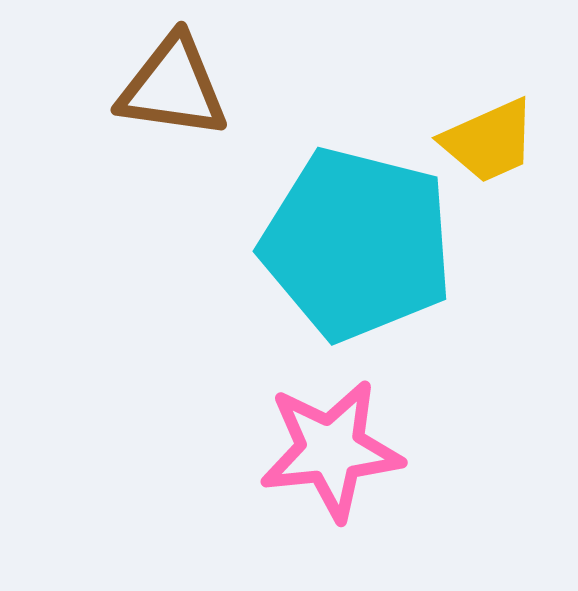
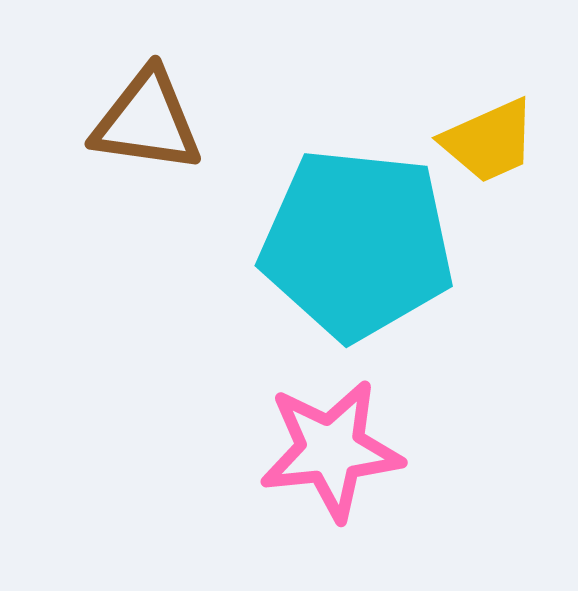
brown triangle: moved 26 px left, 34 px down
cyan pentagon: rotated 8 degrees counterclockwise
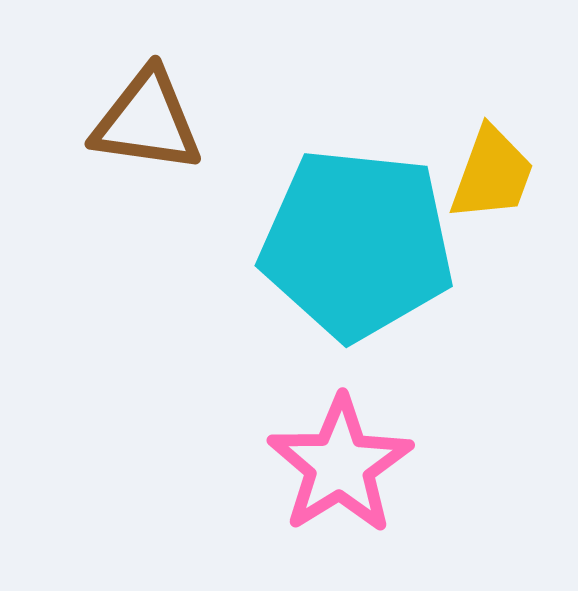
yellow trapezoid: moved 3 px right, 33 px down; rotated 46 degrees counterclockwise
pink star: moved 9 px right, 15 px down; rotated 26 degrees counterclockwise
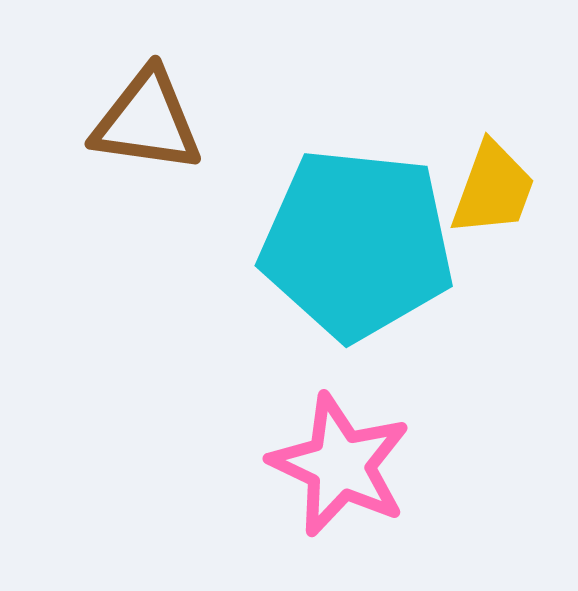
yellow trapezoid: moved 1 px right, 15 px down
pink star: rotated 15 degrees counterclockwise
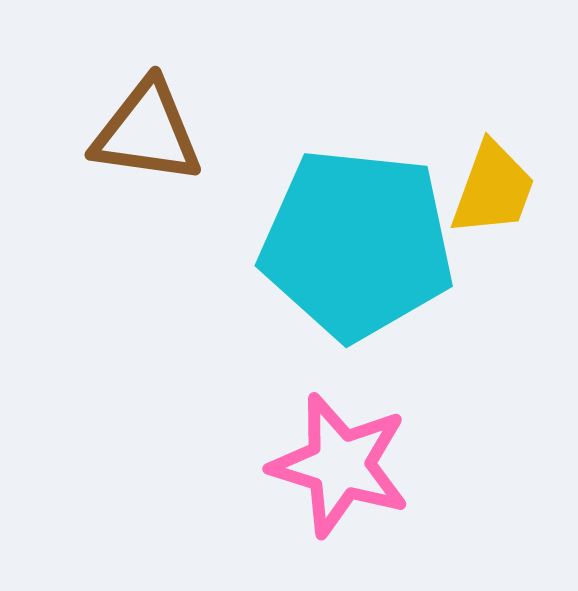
brown triangle: moved 11 px down
pink star: rotated 8 degrees counterclockwise
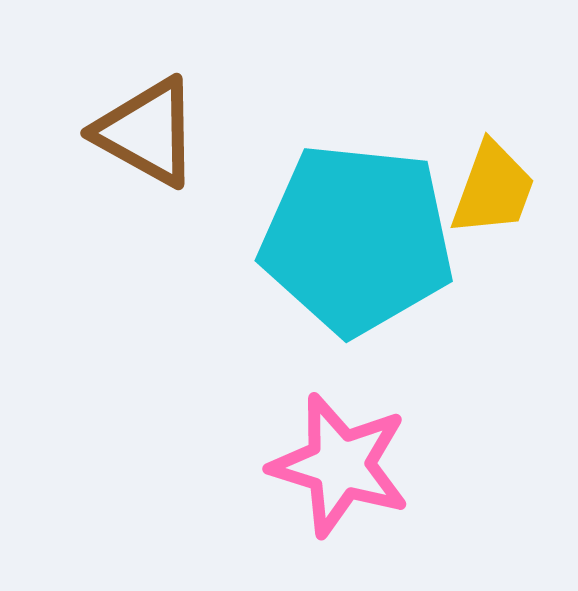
brown triangle: rotated 21 degrees clockwise
cyan pentagon: moved 5 px up
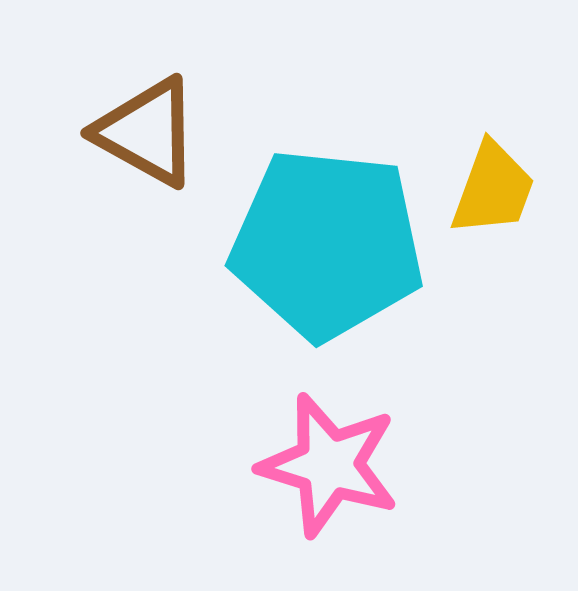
cyan pentagon: moved 30 px left, 5 px down
pink star: moved 11 px left
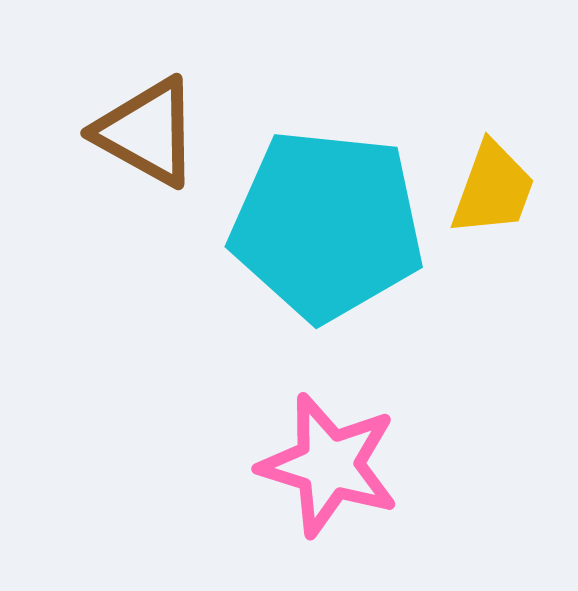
cyan pentagon: moved 19 px up
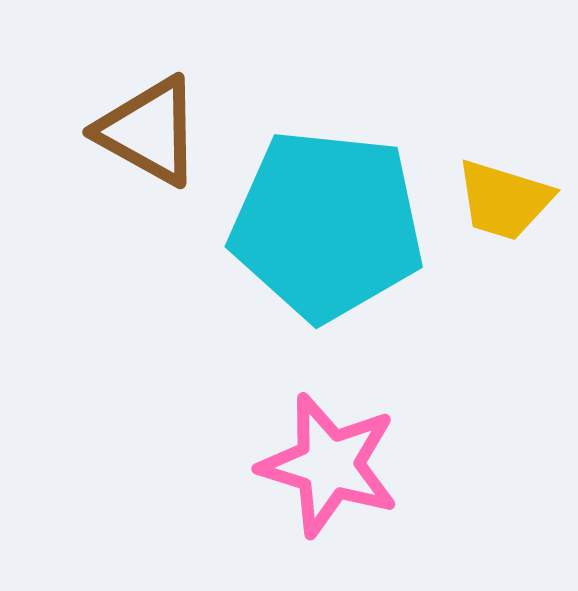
brown triangle: moved 2 px right, 1 px up
yellow trapezoid: moved 11 px right, 11 px down; rotated 87 degrees clockwise
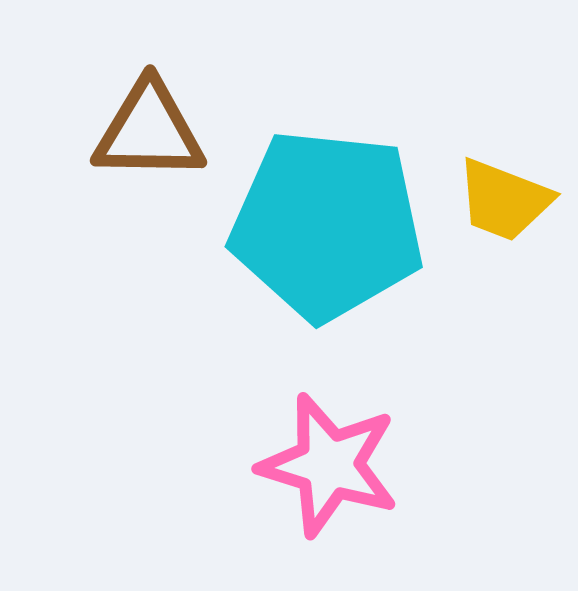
brown triangle: rotated 28 degrees counterclockwise
yellow trapezoid: rotated 4 degrees clockwise
